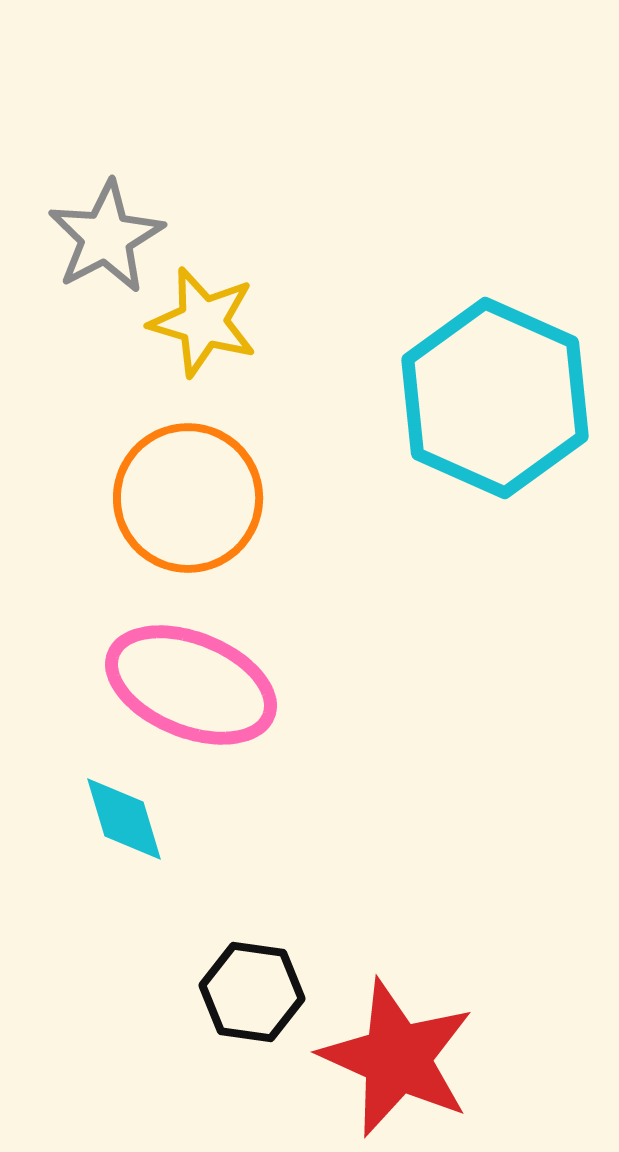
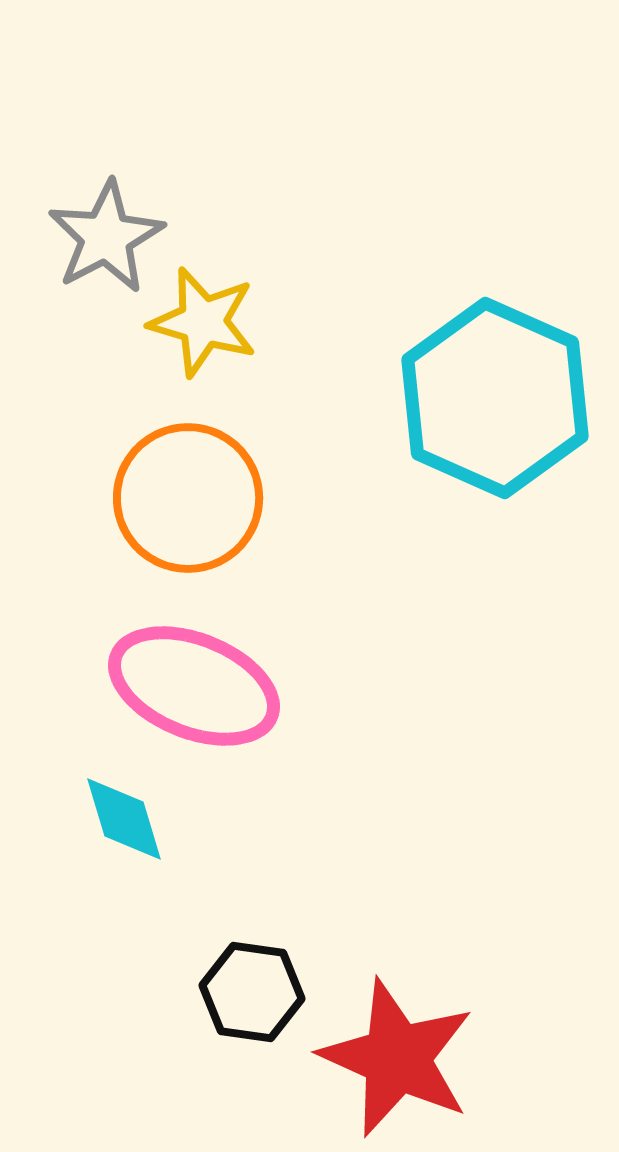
pink ellipse: moved 3 px right, 1 px down
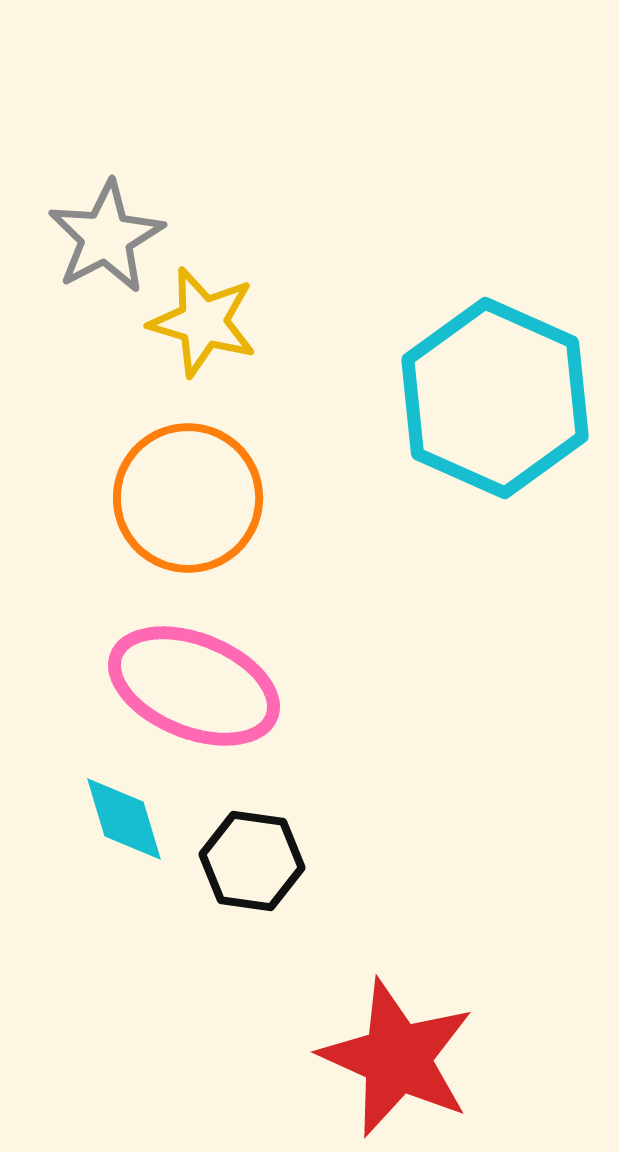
black hexagon: moved 131 px up
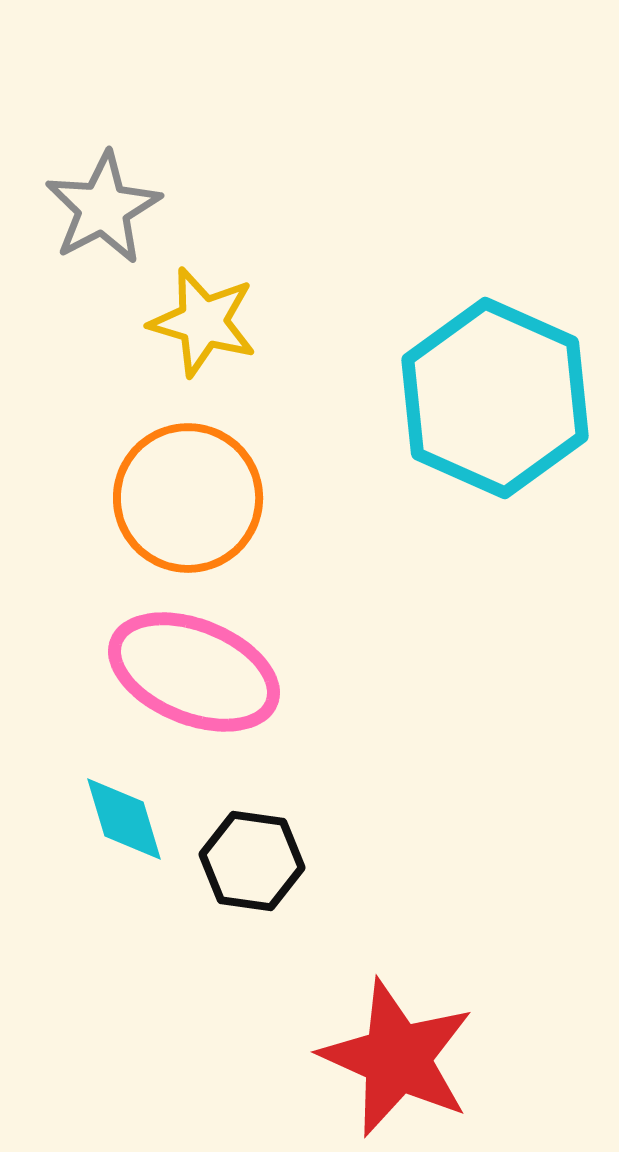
gray star: moved 3 px left, 29 px up
pink ellipse: moved 14 px up
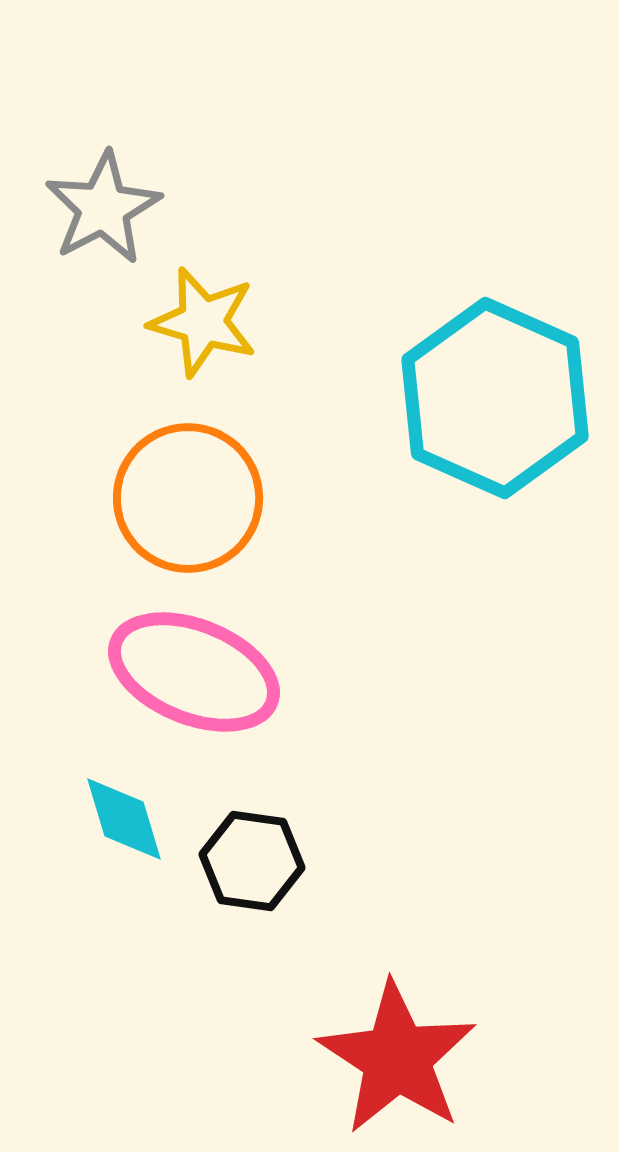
red star: rotated 9 degrees clockwise
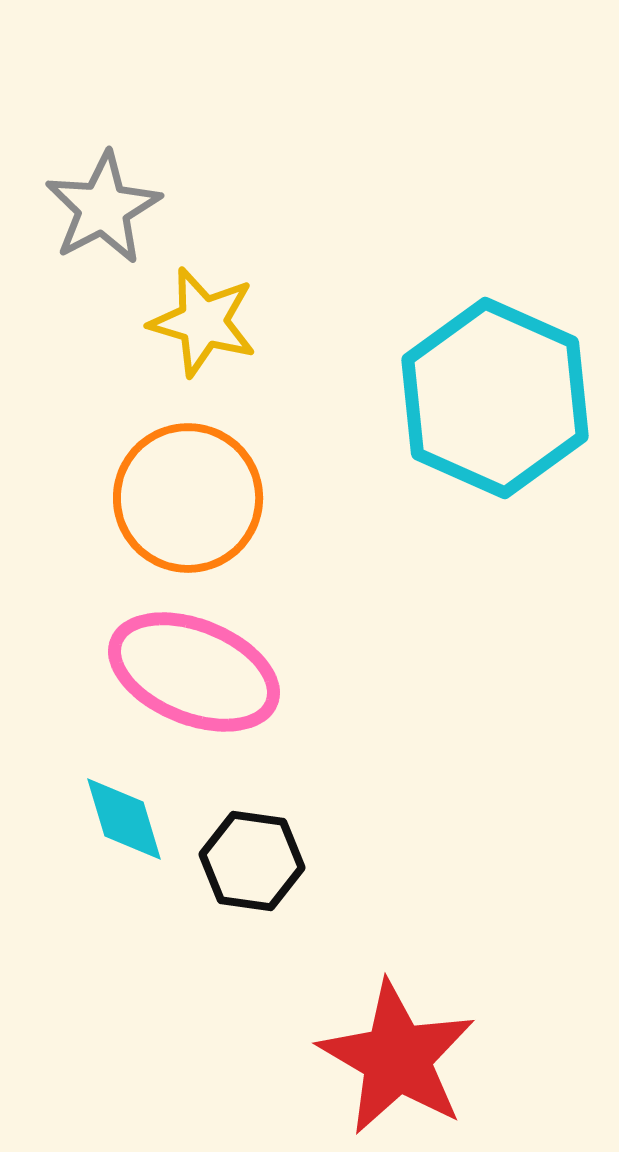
red star: rotated 3 degrees counterclockwise
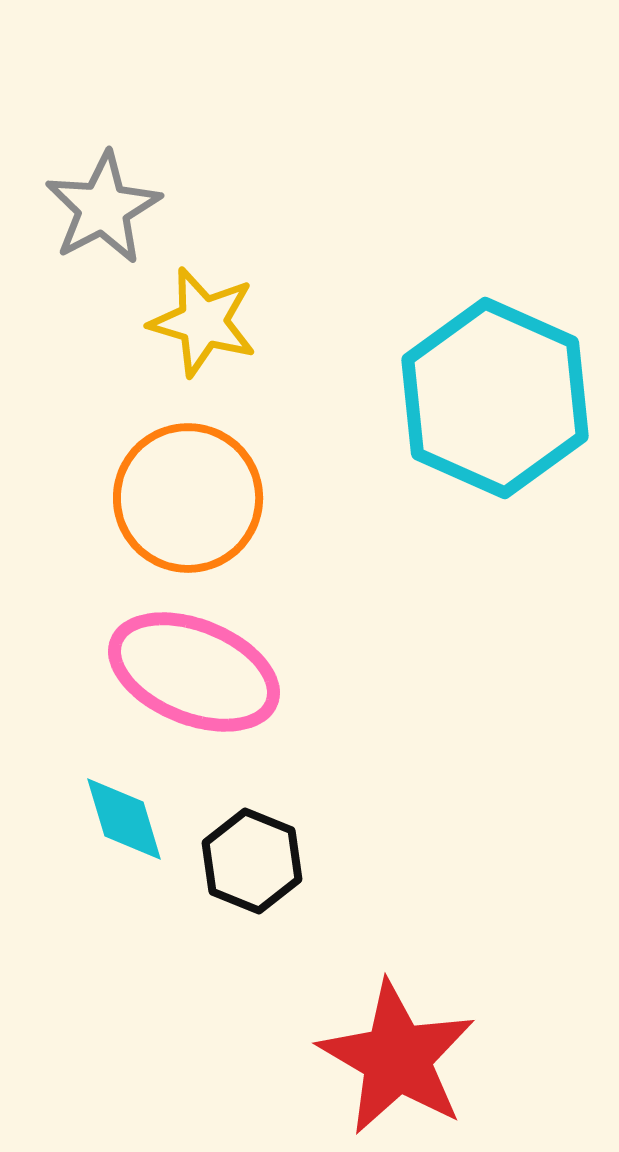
black hexagon: rotated 14 degrees clockwise
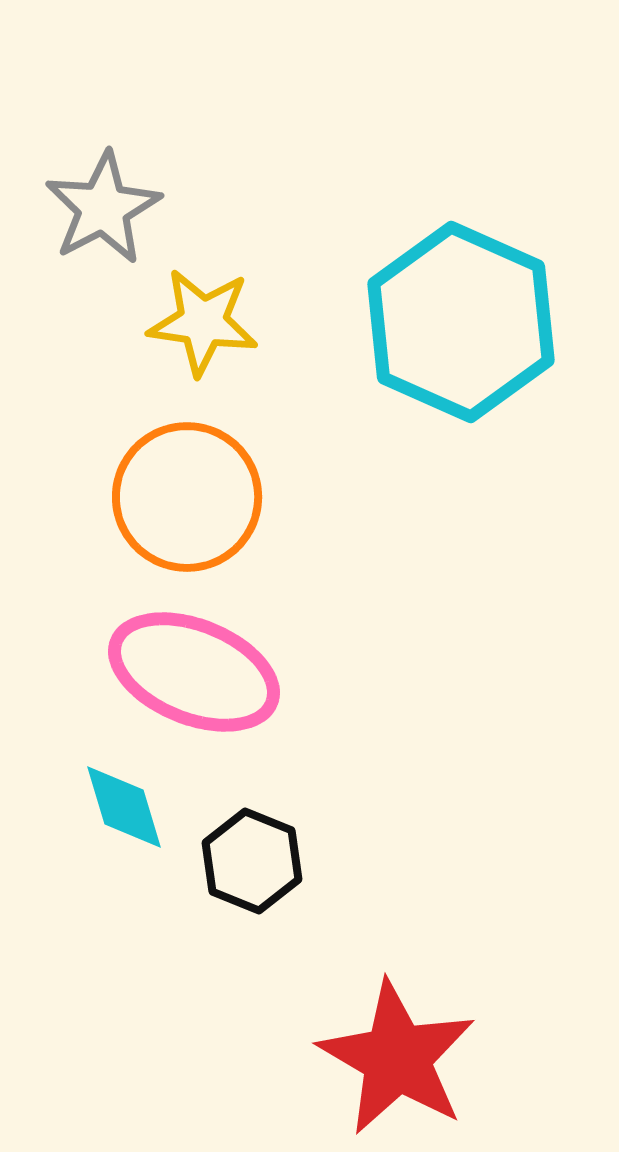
yellow star: rotated 8 degrees counterclockwise
cyan hexagon: moved 34 px left, 76 px up
orange circle: moved 1 px left, 1 px up
cyan diamond: moved 12 px up
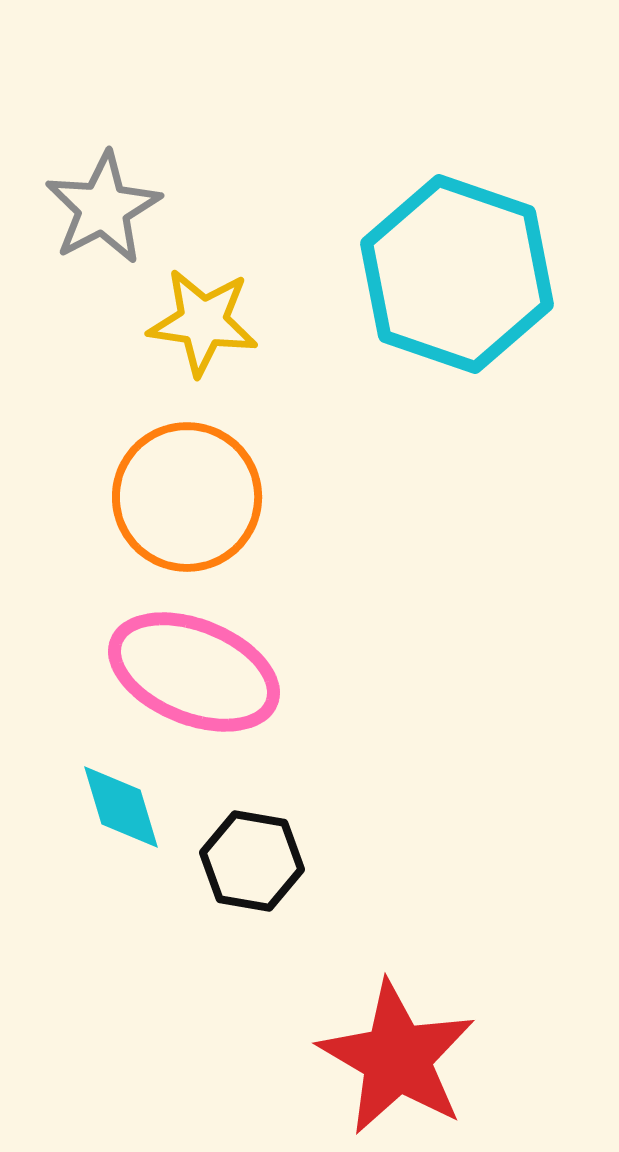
cyan hexagon: moved 4 px left, 48 px up; rotated 5 degrees counterclockwise
cyan diamond: moved 3 px left
black hexagon: rotated 12 degrees counterclockwise
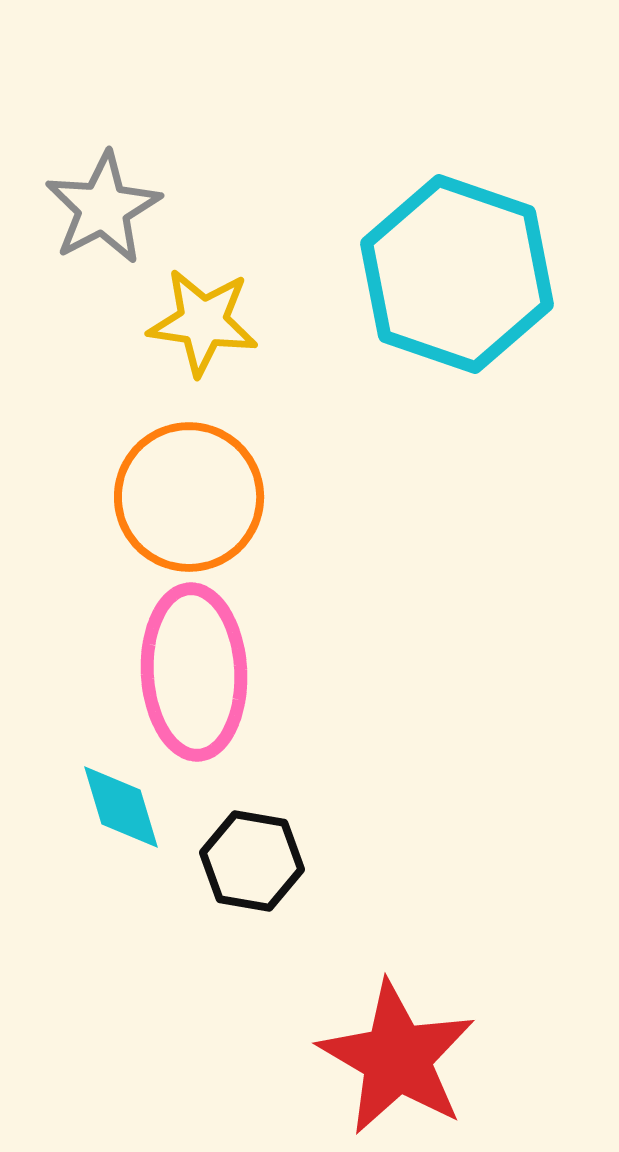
orange circle: moved 2 px right
pink ellipse: rotated 65 degrees clockwise
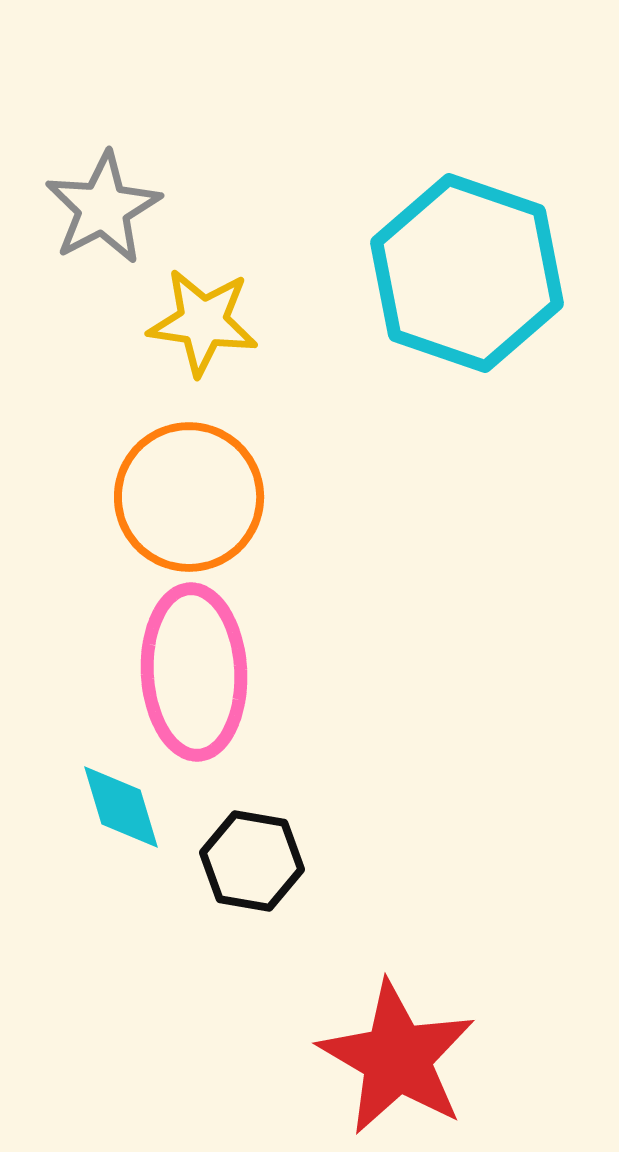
cyan hexagon: moved 10 px right, 1 px up
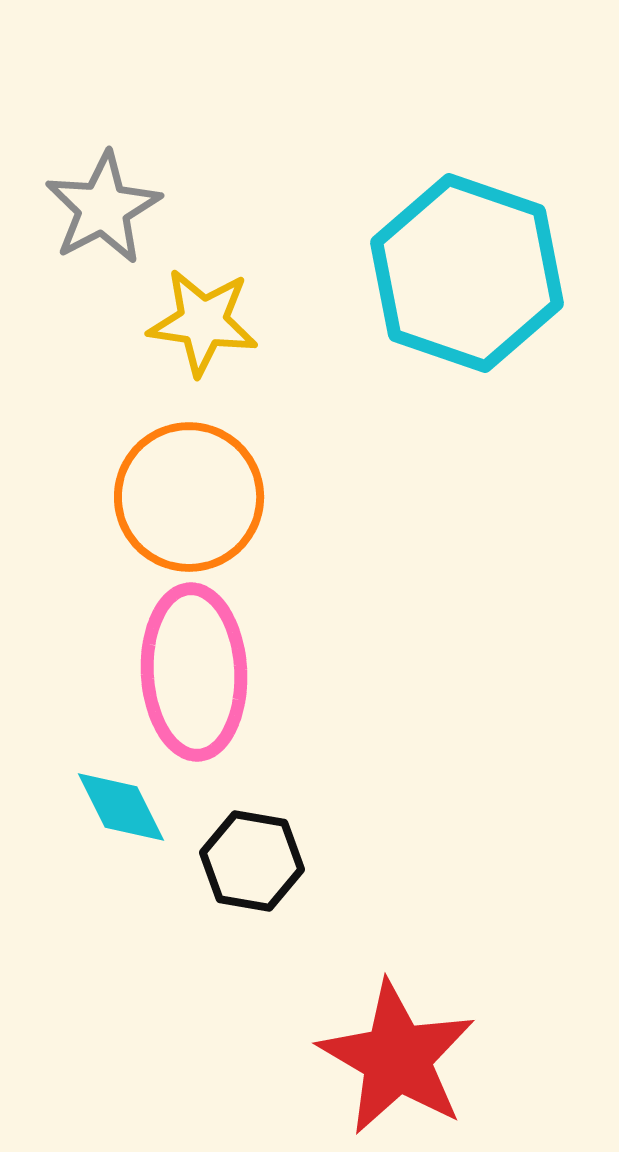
cyan diamond: rotated 10 degrees counterclockwise
